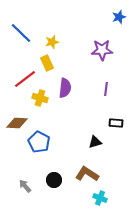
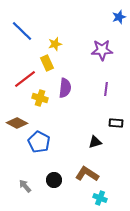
blue line: moved 1 px right, 2 px up
yellow star: moved 3 px right, 2 px down
brown diamond: rotated 25 degrees clockwise
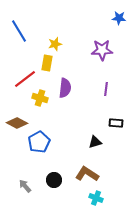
blue star: moved 1 px down; rotated 24 degrees clockwise
blue line: moved 3 px left; rotated 15 degrees clockwise
yellow rectangle: rotated 35 degrees clockwise
blue pentagon: rotated 15 degrees clockwise
cyan cross: moved 4 px left
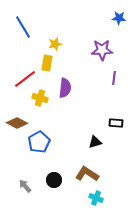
blue line: moved 4 px right, 4 px up
purple line: moved 8 px right, 11 px up
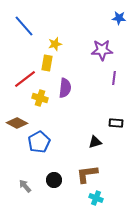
blue line: moved 1 px right, 1 px up; rotated 10 degrees counterclockwise
brown L-shape: rotated 40 degrees counterclockwise
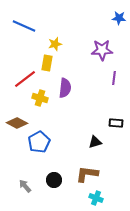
blue line: rotated 25 degrees counterclockwise
brown L-shape: rotated 15 degrees clockwise
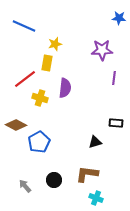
brown diamond: moved 1 px left, 2 px down
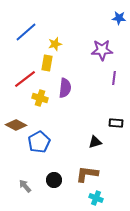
blue line: moved 2 px right, 6 px down; rotated 65 degrees counterclockwise
